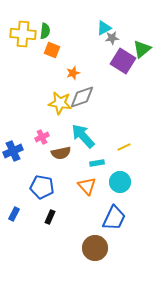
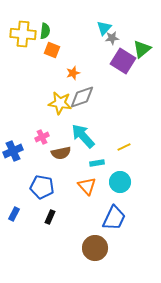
cyan triangle: rotated 21 degrees counterclockwise
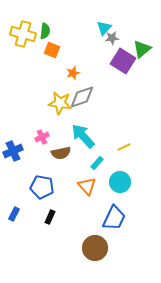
yellow cross: rotated 10 degrees clockwise
cyan rectangle: rotated 40 degrees counterclockwise
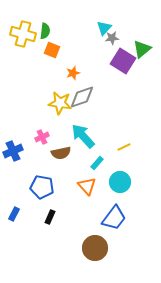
blue trapezoid: rotated 12 degrees clockwise
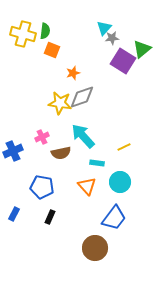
cyan rectangle: rotated 56 degrees clockwise
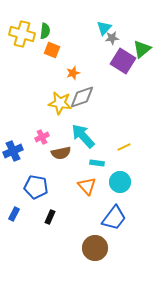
yellow cross: moved 1 px left
blue pentagon: moved 6 px left
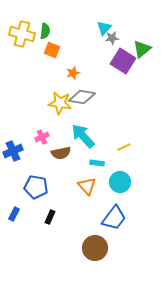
gray diamond: rotated 28 degrees clockwise
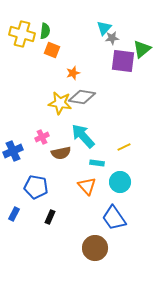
purple square: rotated 25 degrees counterclockwise
blue trapezoid: rotated 108 degrees clockwise
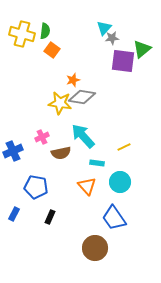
orange square: rotated 14 degrees clockwise
orange star: moved 7 px down
